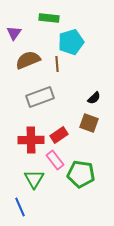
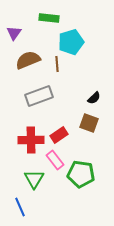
gray rectangle: moved 1 px left, 1 px up
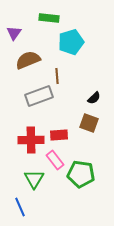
brown line: moved 12 px down
red rectangle: rotated 30 degrees clockwise
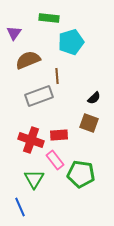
red cross: rotated 20 degrees clockwise
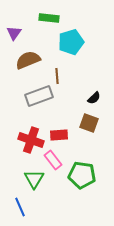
pink rectangle: moved 2 px left
green pentagon: moved 1 px right, 1 px down
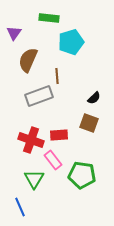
brown semicircle: rotated 45 degrees counterclockwise
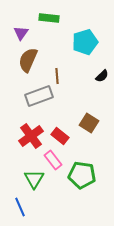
purple triangle: moved 7 px right
cyan pentagon: moved 14 px right
black semicircle: moved 8 px right, 22 px up
brown square: rotated 12 degrees clockwise
red rectangle: moved 1 px right, 1 px down; rotated 42 degrees clockwise
red cross: moved 4 px up; rotated 35 degrees clockwise
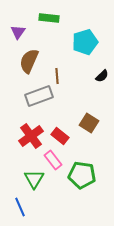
purple triangle: moved 3 px left, 1 px up
brown semicircle: moved 1 px right, 1 px down
